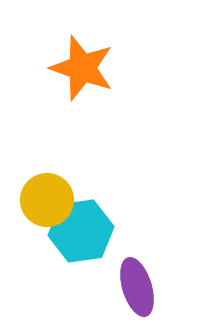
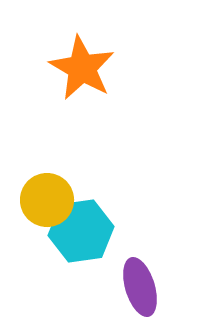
orange star: rotated 10 degrees clockwise
purple ellipse: moved 3 px right
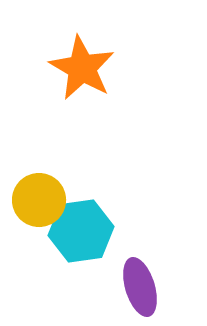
yellow circle: moved 8 px left
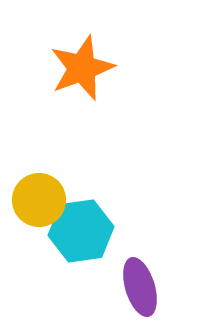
orange star: rotated 22 degrees clockwise
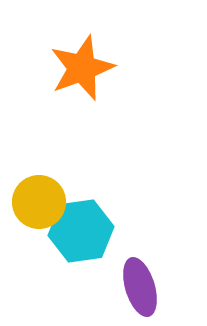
yellow circle: moved 2 px down
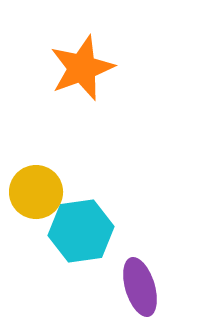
yellow circle: moved 3 px left, 10 px up
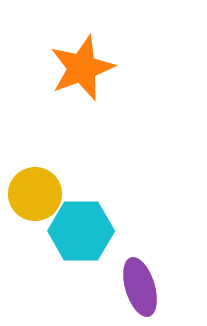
yellow circle: moved 1 px left, 2 px down
cyan hexagon: rotated 8 degrees clockwise
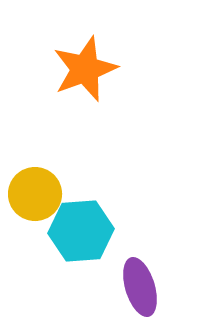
orange star: moved 3 px right, 1 px down
cyan hexagon: rotated 4 degrees counterclockwise
